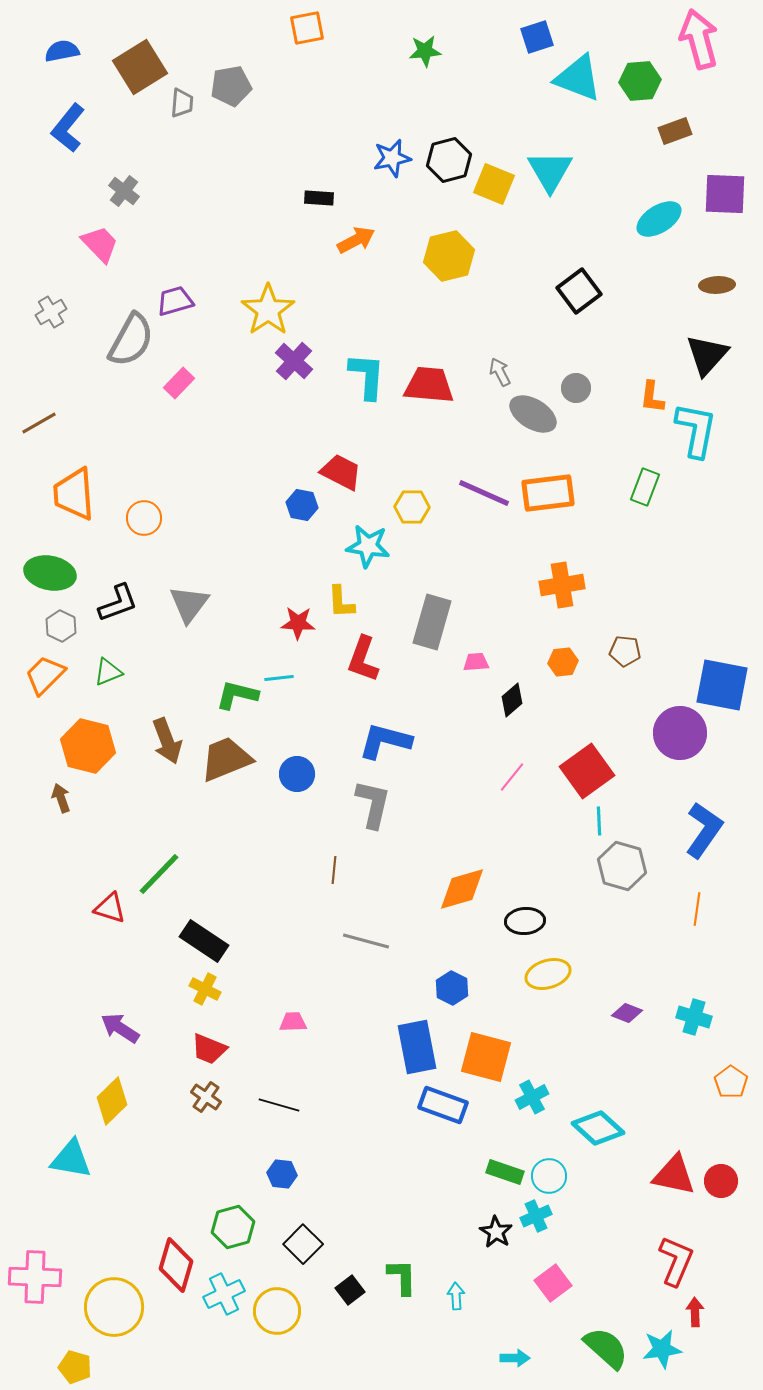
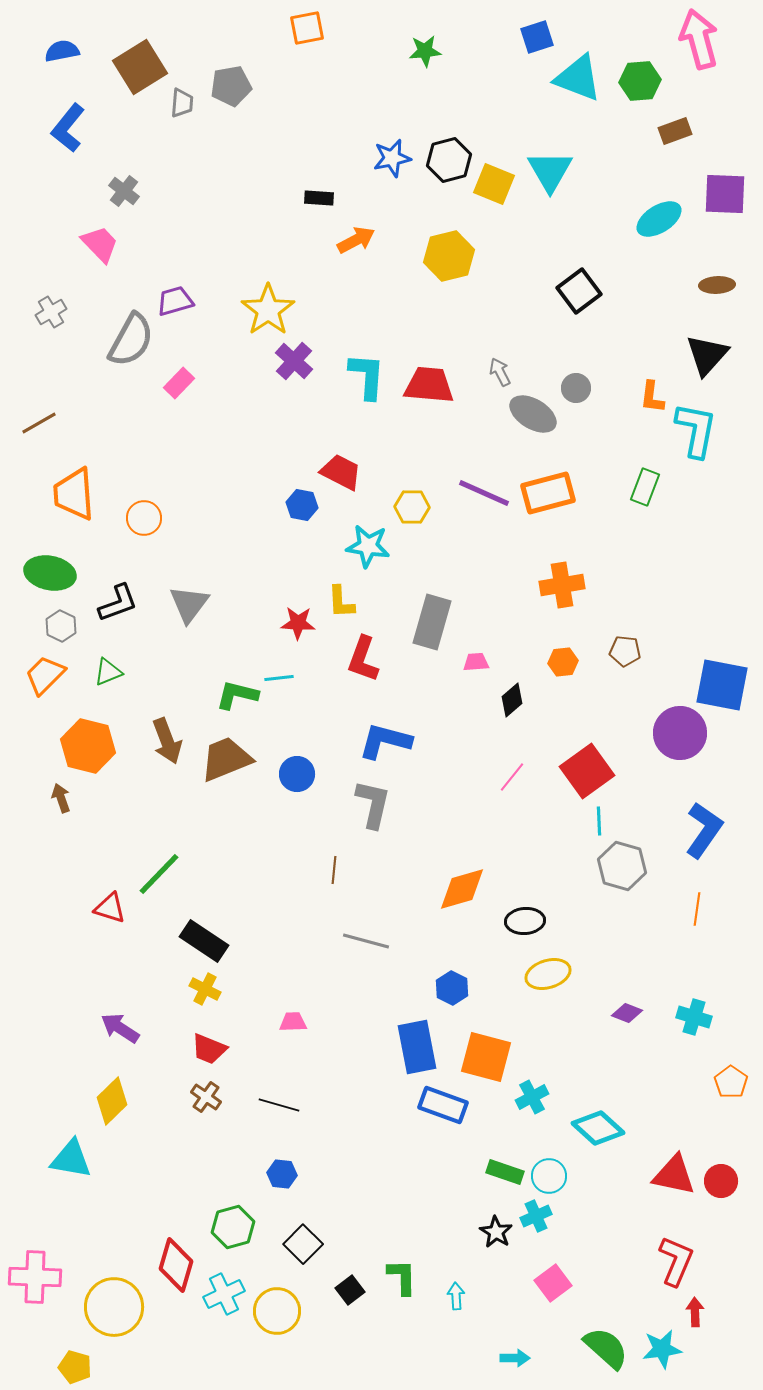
orange rectangle at (548, 493): rotated 8 degrees counterclockwise
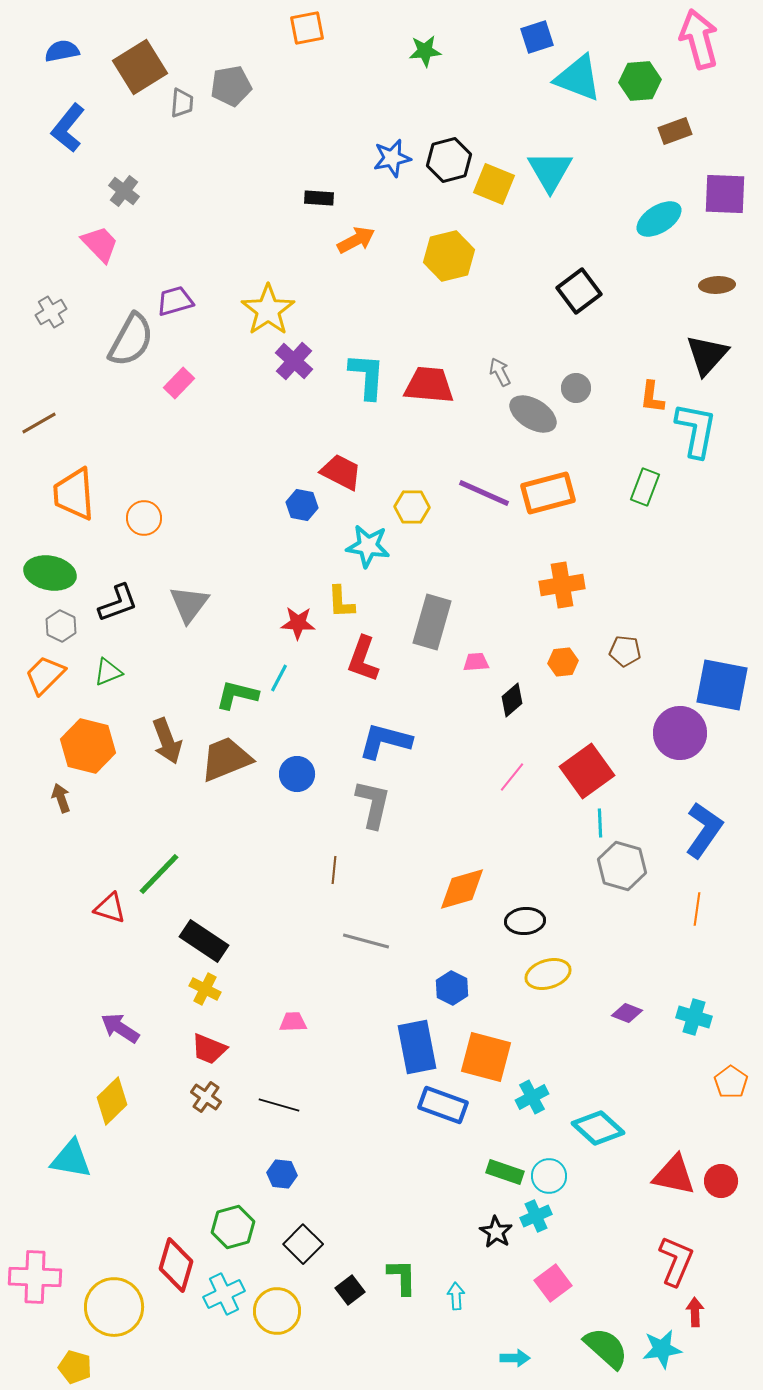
cyan line at (279, 678): rotated 56 degrees counterclockwise
cyan line at (599, 821): moved 1 px right, 2 px down
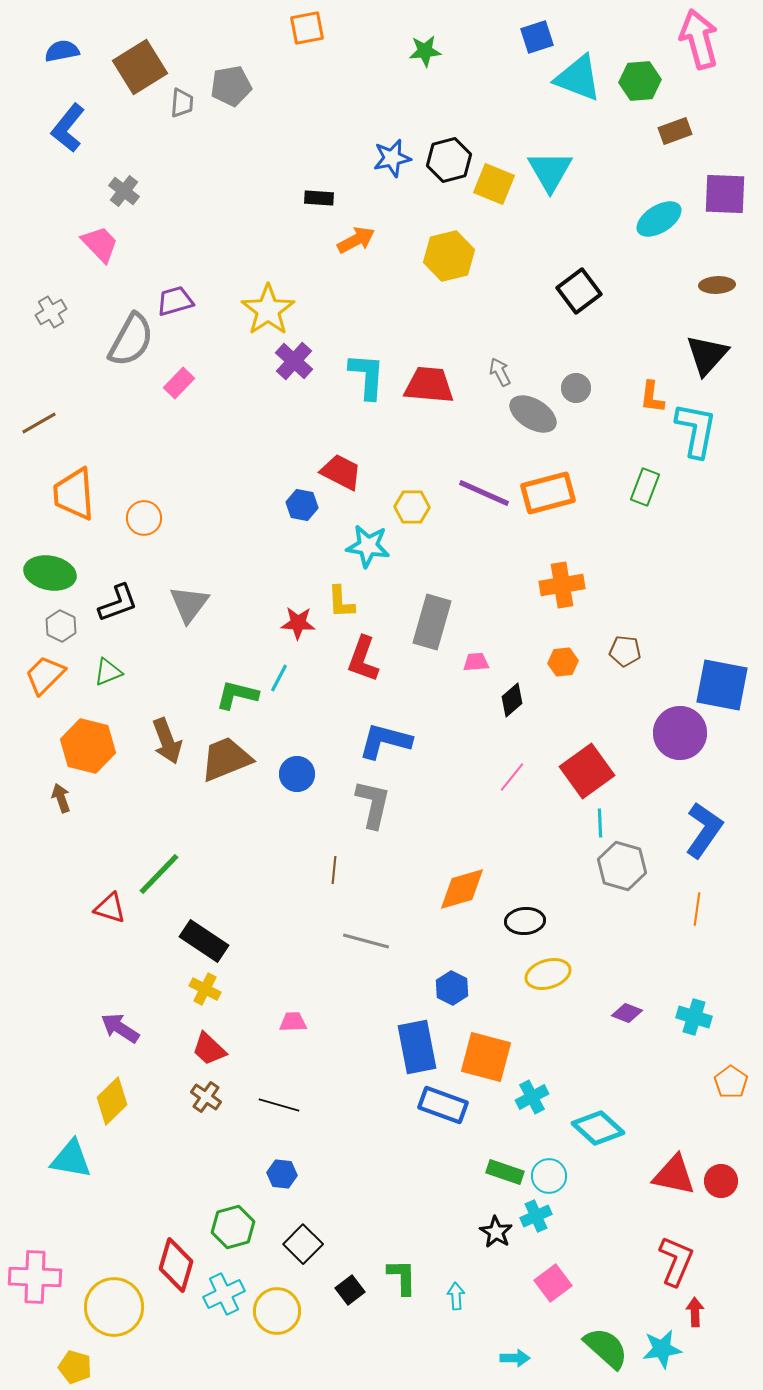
red trapezoid at (209, 1049): rotated 21 degrees clockwise
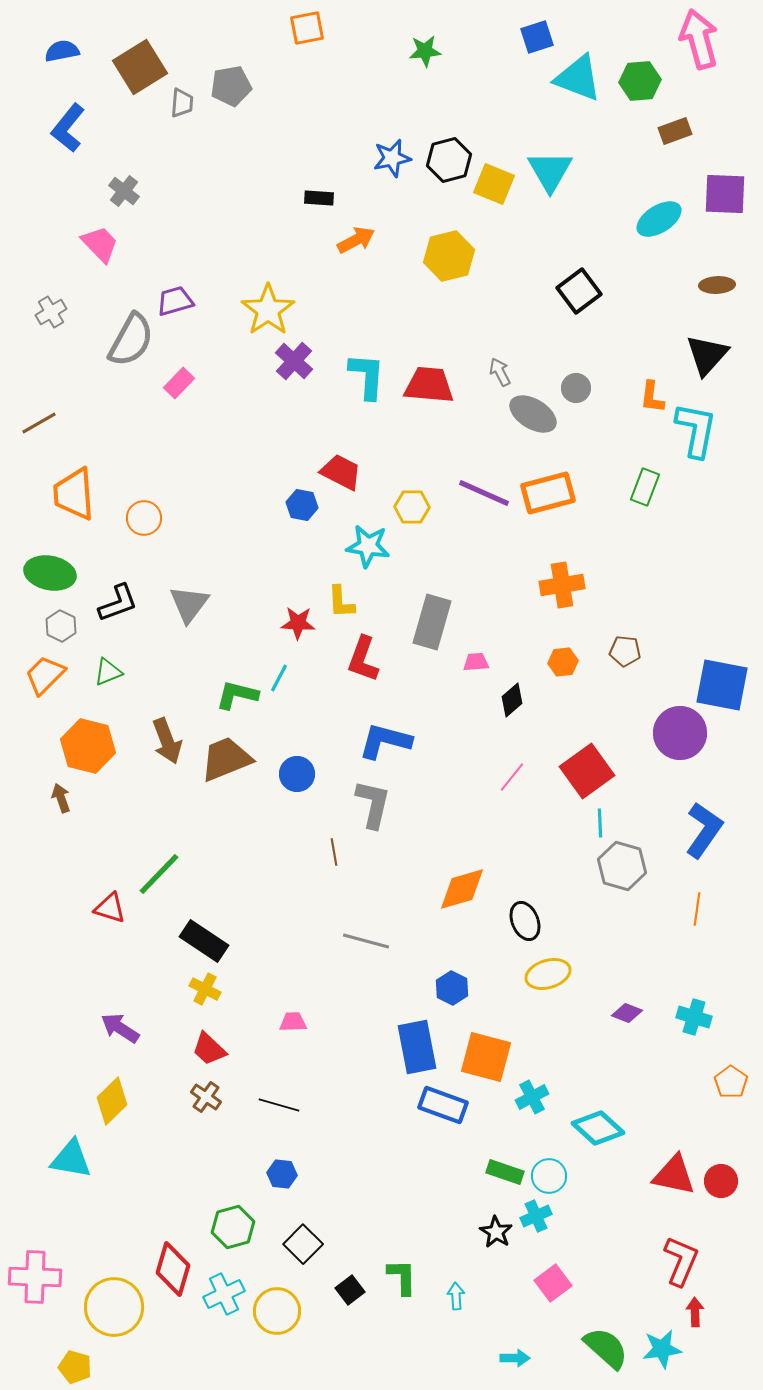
brown line at (334, 870): moved 18 px up; rotated 16 degrees counterclockwise
black ellipse at (525, 921): rotated 72 degrees clockwise
red L-shape at (676, 1261): moved 5 px right
red diamond at (176, 1265): moved 3 px left, 4 px down
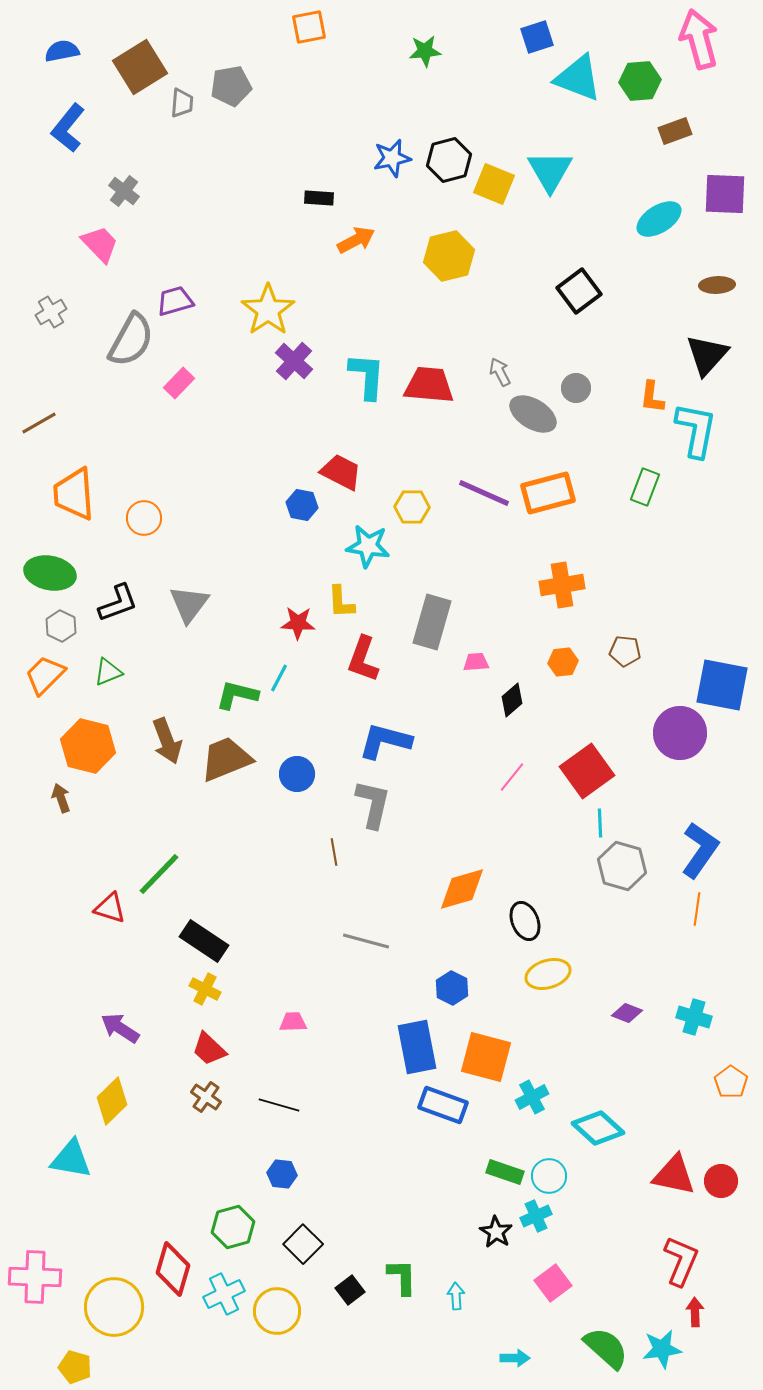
orange square at (307, 28): moved 2 px right, 1 px up
blue L-shape at (704, 830): moved 4 px left, 20 px down
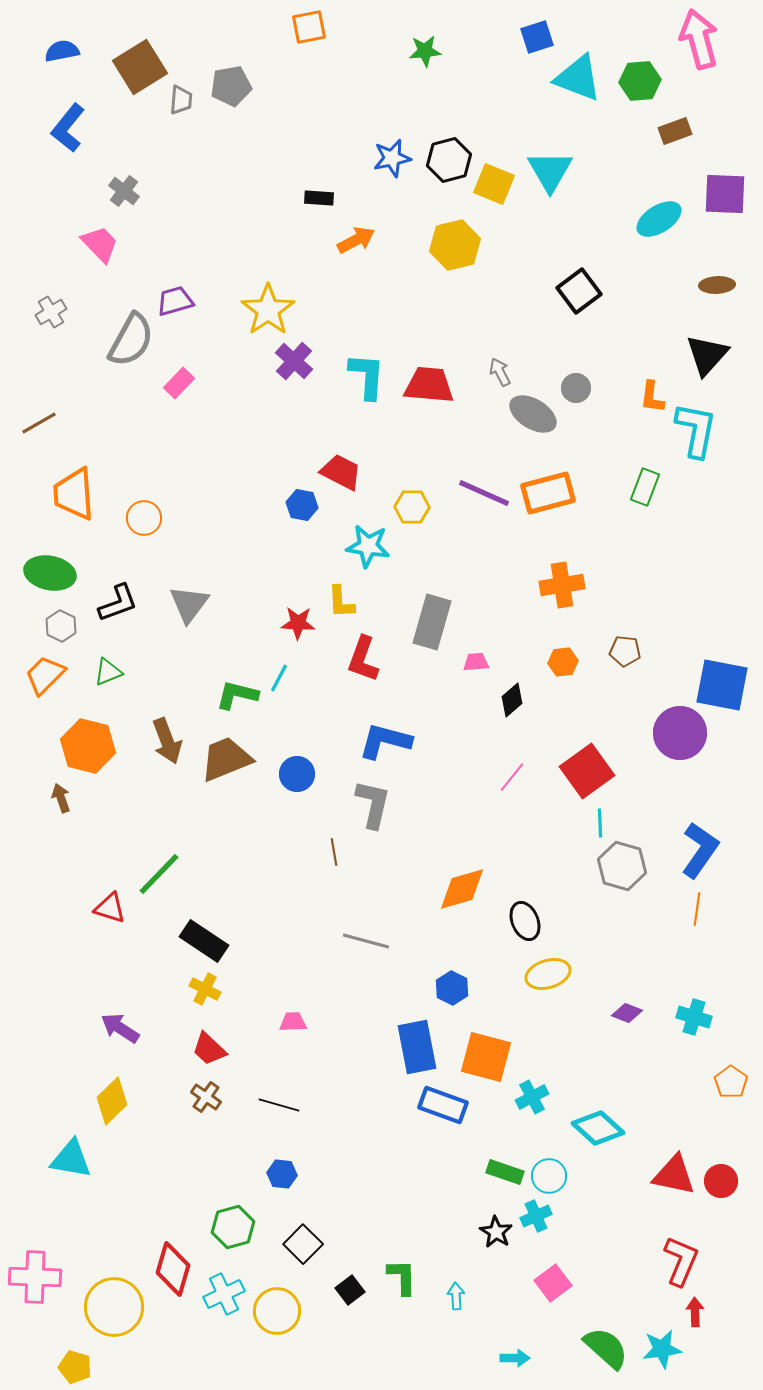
gray trapezoid at (182, 103): moved 1 px left, 3 px up
yellow hexagon at (449, 256): moved 6 px right, 11 px up
